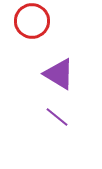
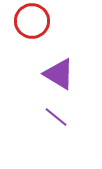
purple line: moved 1 px left
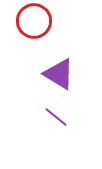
red circle: moved 2 px right
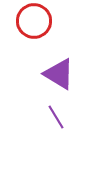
purple line: rotated 20 degrees clockwise
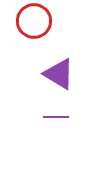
purple line: rotated 60 degrees counterclockwise
